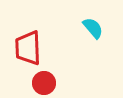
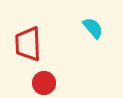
red trapezoid: moved 4 px up
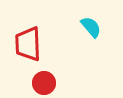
cyan semicircle: moved 2 px left, 1 px up
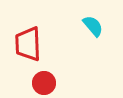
cyan semicircle: moved 2 px right, 1 px up
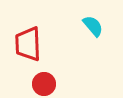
red circle: moved 1 px down
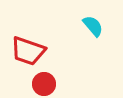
red trapezoid: moved 7 px down; rotated 69 degrees counterclockwise
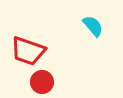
red circle: moved 2 px left, 2 px up
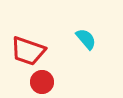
cyan semicircle: moved 7 px left, 13 px down
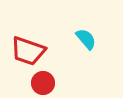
red circle: moved 1 px right, 1 px down
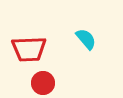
red trapezoid: moved 1 px right, 2 px up; rotated 21 degrees counterclockwise
